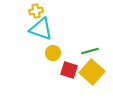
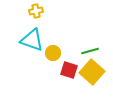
cyan triangle: moved 9 px left, 11 px down
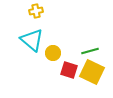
cyan triangle: rotated 20 degrees clockwise
yellow square: rotated 15 degrees counterclockwise
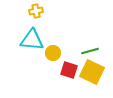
cyan triangle: rotated 35 degrees counterclockwise
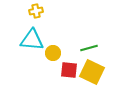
green line: moved 1 px left, 3 px up
red square: rotated 12 degrees counterclockwise
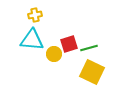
yellow cross: moved 1 px left, 4 px down
yellow circle: moved 1 px right, 1 px down
red square: moved 26 px up; rotated 24 degrees counterclockwise
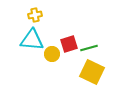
yellow circle: moved 2 px left
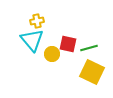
yellow cross: moved 2 px right, 6 px down
cyan triangle: rotated 45 degrees clockwise
red square: moved 1 px left; rotated 30 degrees clockwise
